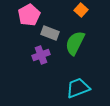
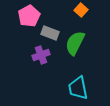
pink pentagon: moved 1 px down
cyan trapezoid: rotated 80 degrees counterclockwise
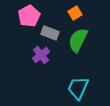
orange square: moved 6 px left, 3 px down; rotated 16 degrees clockwise
green semicircle: moved 3 px right, 3 px up
purple cross: rotated 18 degrees counterclockwise
cyan trapezoid: rotated 35 degrees clockwise
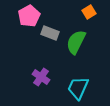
orange square: moved 14 px right, 1 px up
green semicircle: moved 2 px left, 2 px down
purple cross: moved 22 px down; rotated 18 degrees counterclockwise
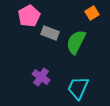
orange square: moved 3 px right, 1 px down
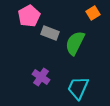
orange square: moved 1 px right
green semicircle: moved 1 px left, 1 px down
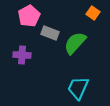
orange square: rotated 24 degrees counterclockwise
green semicircle: rotated 15 degrees clockwise
purple cross: moved 19 px left, 22 px up; rotated 30 degrees counterclockwise
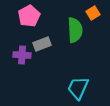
orange square: rotated 24 degrees clockwise
gray rectangle: moved 8 px left, 11 px down; rotated 42 degrees counterclockwise
green semicircle: moved 13 px up; rotated 135 degrees clockwise
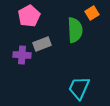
orange square: moved 1 px left
cyan trapezoid: moved 1 px right
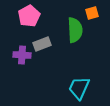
orange square: rotated 16 degrees clockwise
